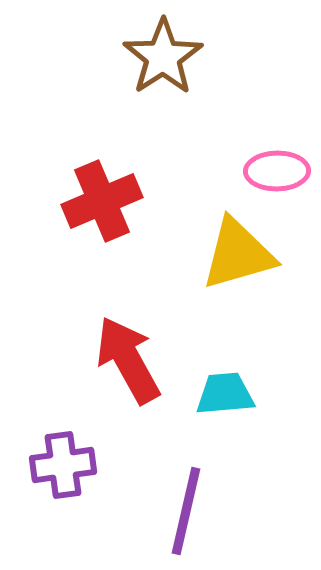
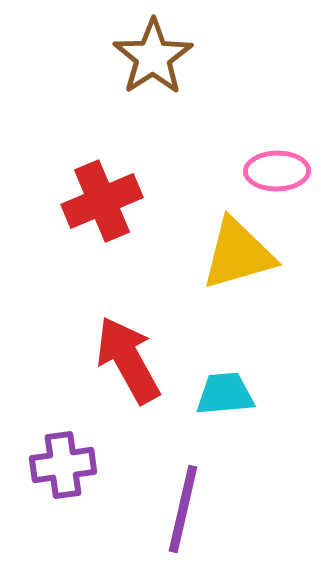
brown star: moved 10 px left
purple line: moved 3 px left, 2 px up
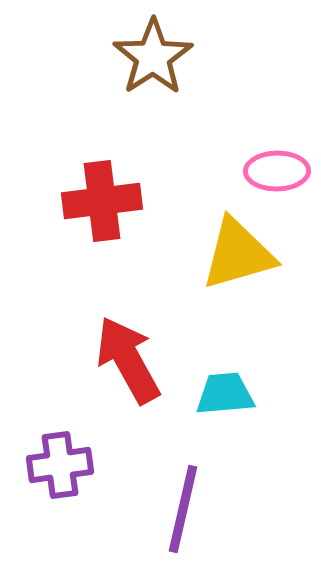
red cross: rotated 16 degrees clockwise
purple cross: moved 3 px left
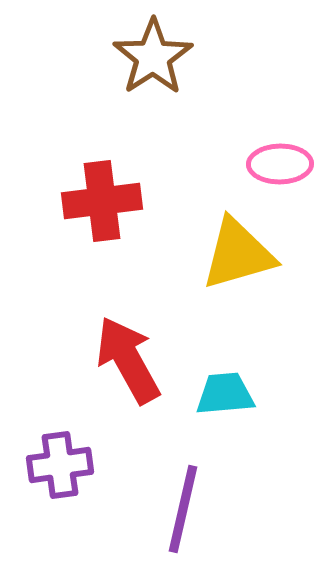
pink ellipse: moved 3 px right, 7 px up
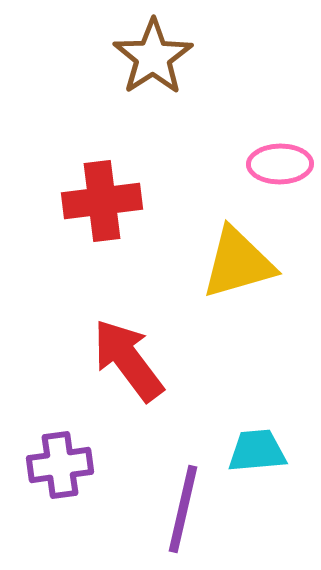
yellow triangle: moved 9 px down
red arrow: rotated 8 degrees counterclockwise
cyan trapezoid: moved 32 px right, 57 px down
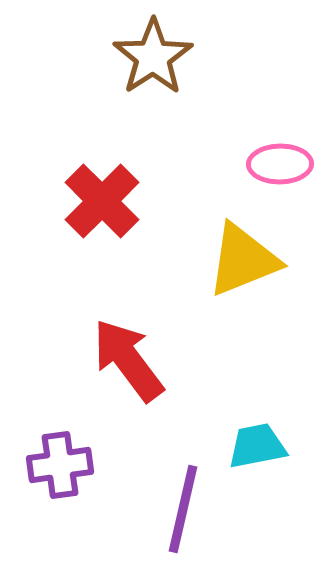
red cross: rotated 38 degrees counterclockwise
yellow triangle: moved 5 px right, 3 px up; rotated 6 degrees counterclockwise
cyan trapezoid: moved 5 px up; rotated 6 degrees counterclockwise
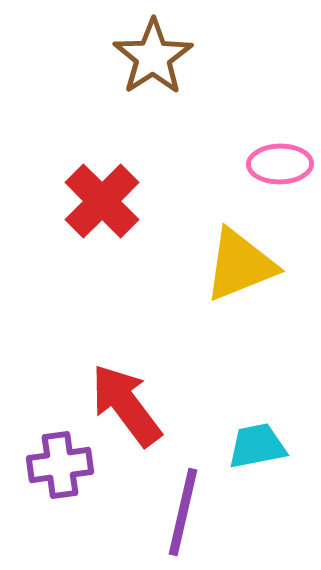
yellow triangle: moved 3 px left, 5 px down
red arrow: moved 2 px left, 45 px down
purple line: moved 3 px down
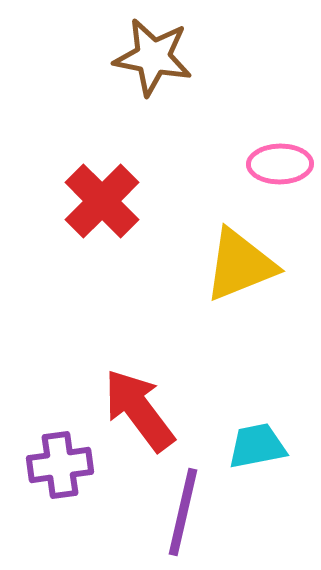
brown star: rotated 28 degrees counterclockwise
red arrow: moved 13 px right, 5 px down
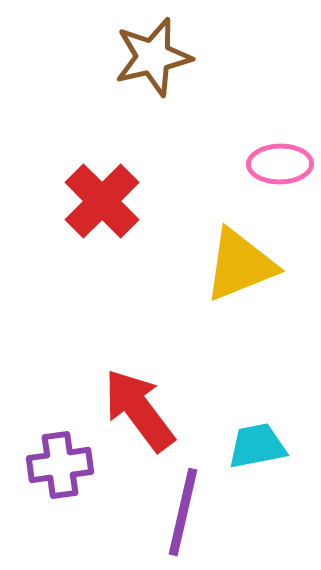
brown star: rotated 24 degrees counterclockwise
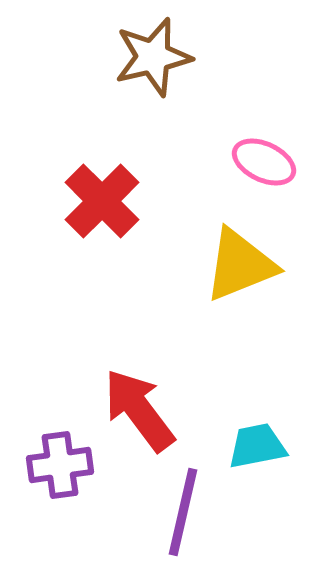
pink ellipse: moved 16 px left, 2 px up; rotated 26 degrees clockwise
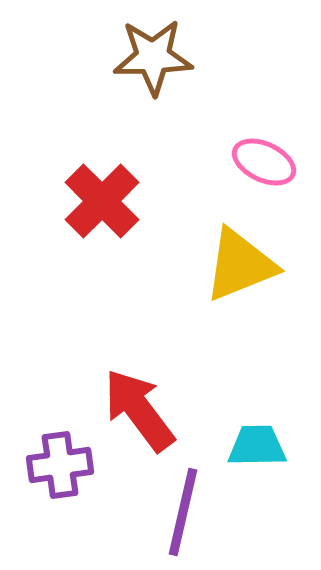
brown star: rotated 12 degrees clockwise
cyan trapezoid: rotated 10 degrees clockwise
